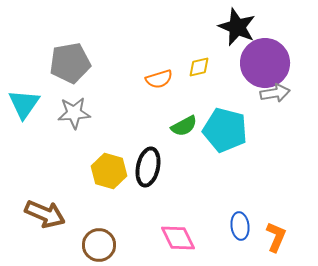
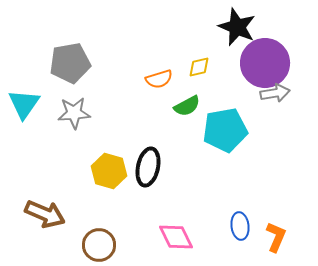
green semicircle: moved 3 px right, 20 px up
cyan pentagon: rotated 24 degrees counterclockwise
pink diamond: moved 2 px left, 1 px up
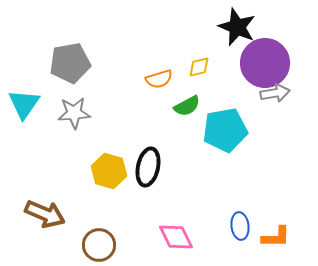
orange L-shape: rotated 68 degrees clockwise
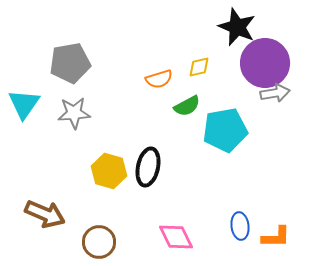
brown circle: moved 3 px up
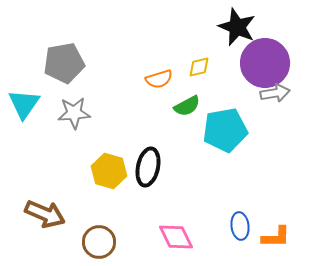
gray pentagon: moved 6 px left
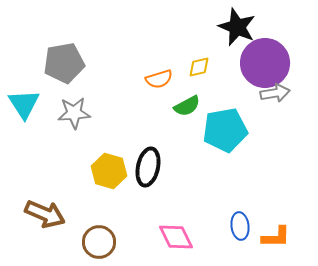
cyan triangle: rotated 8 degrees counterclockwise
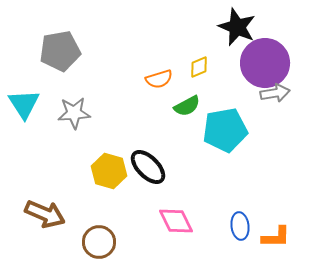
gray pentagon: moved 4 px left, 12 px up
yellow diamond: rotated 10 degrees counterclockwise
black ellipse: rotated 57 degrees counterclockwise
pink diamond: moved 16 px up
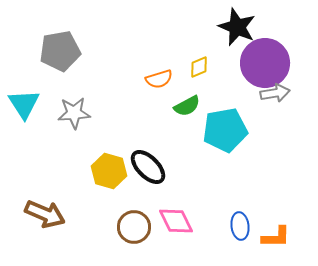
brown circle: moved 35 px right, 15 px up
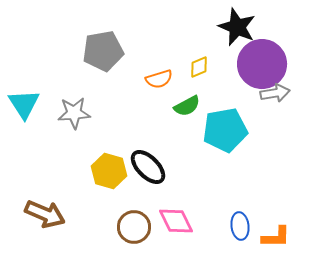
gray pentagon: moved 43 px right
purple circle: moved 3 px left, 1 px down
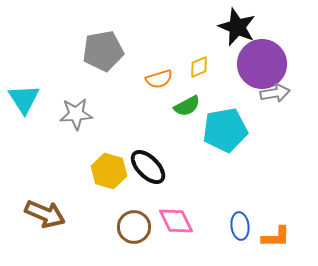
cyan triangle: moved 5 px up
gray star: moved 2 px right, 1 px down
